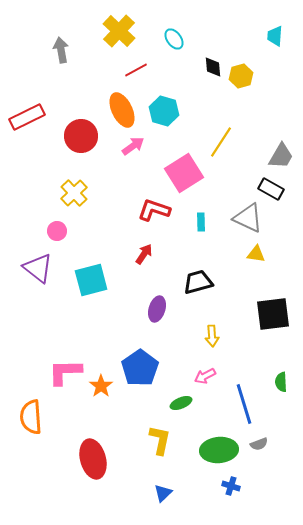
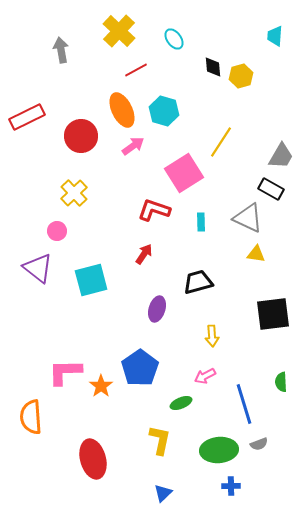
blue cross at (231, 486): rotated 18 degrees counterclockwise
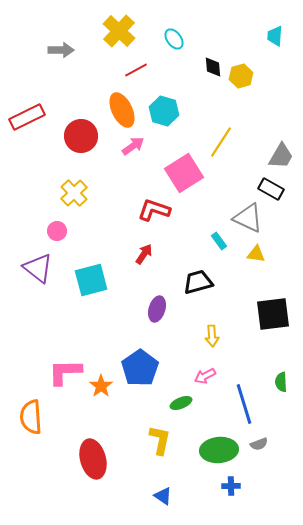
gray arrow at (61, 50): rotated 100 degrees clockwise
cyan rectangle at (201, 222): moved 18 px right, 19 px down; rotated 36 degrees counterclockwise
blue triangle at (163, 493): moved 3 px down; rotated 42 degrees counterclockwise
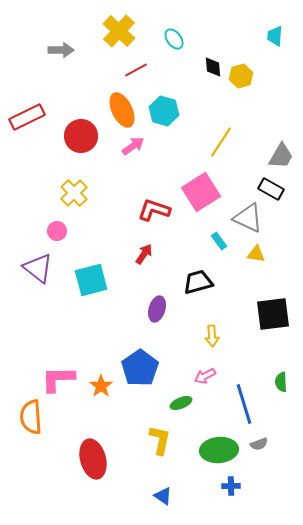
pink square at (184, 173): moved 17 px right, 19 px down
pink L-shape at (65, 372): moved 7 px left, 7 px down
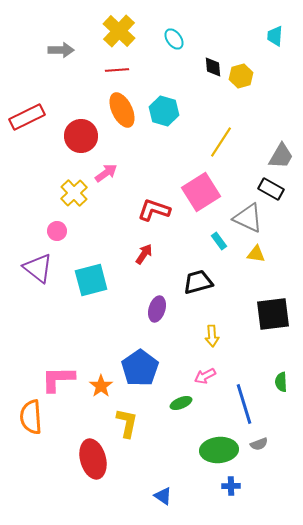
red line at (136, 70): moved 19 px left; rotated 25 degrees clockwise
pink arrow at (133, 146): moved 27 px left, 27 px down
yellow L-shape at (160, 440): moved 33 px left, 17 px up
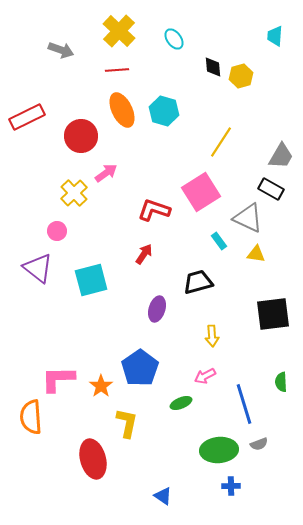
gray arrow at (61, 50): rotated 20 degrees clockwise
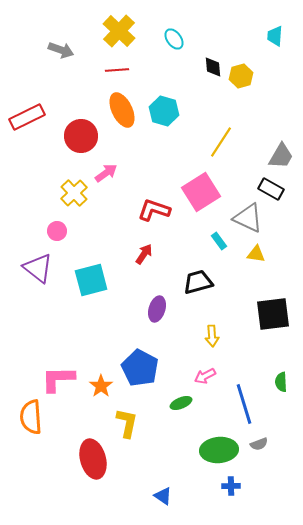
blue pentagon at (140, 368): rotated 9 degrees counterclockwise
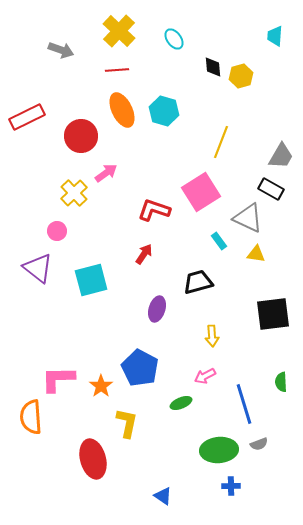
yellow line at (221, 142): rotated 12 degrees counterclockwise
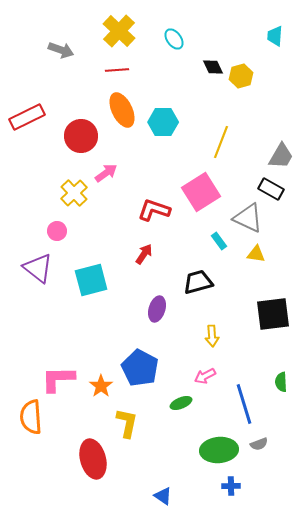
black diamond at (213, 67): rotated 20 degrees counterclockwise
cyan hexagon at (164, 111): moved 1 px left, 11 px down; rotated 16 degrees counterclockwise
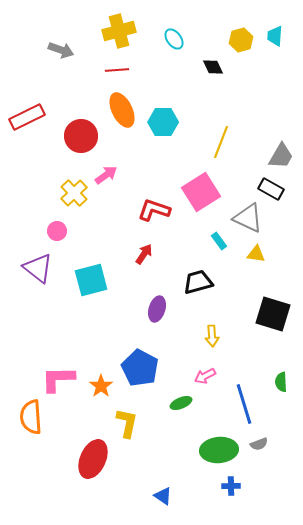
yellow cross at (119, 31): rotated 32 degrees clockwise
yellow hexagon at (241, 76): moved 36 px up
pink arrow at (106, 173): moved 2 px down
black square at (273, 314): rotated 24 degrees clockwise
red ellipse at (93, 459): rotated 39 degrees clockwise
